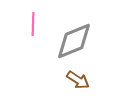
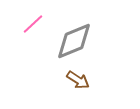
pink line: rotated 45 degrees clockwise
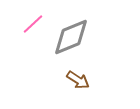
gray diamond: moved 3 px left, 4 px up
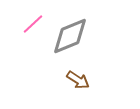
gray diamond: moved 1 px left, 1 px up
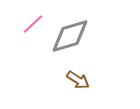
gray diamond: rotated 6 degrees clockwise
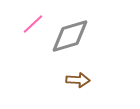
brown arrow: rotated 30 degrees counterclockwise
